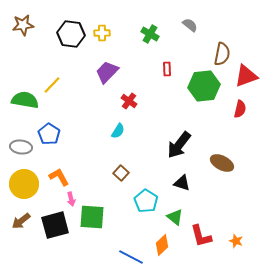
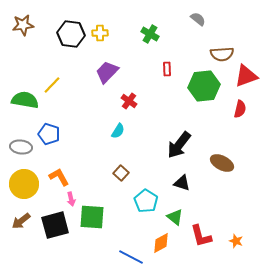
gray semicircle: moved 8 px right, 6 px up
yellow cross: moved 2 px left
brown semicircle: rotated 75 degrees clockwise
blue pentagon: rotated 15 degrees counterclockwise
orange diamond: moved 1 px left, 2 px up; rotated 15 degrees clockwise
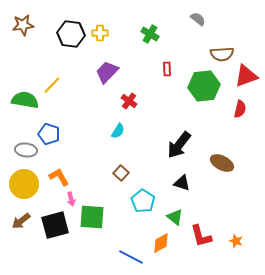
gray ellipse: moved 5 px right, 3 px down
cyan pentagon: moved 3 px left
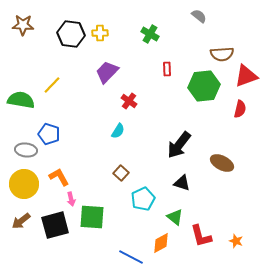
gray semicircle: moved 1 px right, 3 px up
brown star: rotated 10 degrees clockwise
green semicircle: moved 4 px left
cyan pentagon: moved 2 px up; rotated 15 degrees clockwise
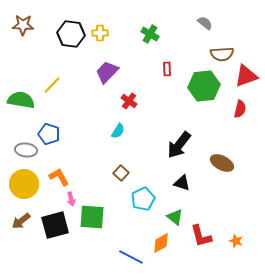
gray semicircle: moved 6 px right, 7 px down
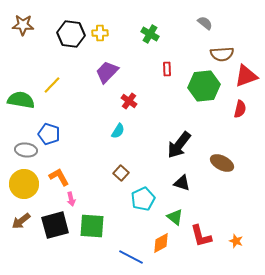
green square: moved 9 px down
